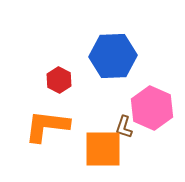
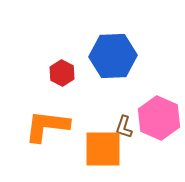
red hexagon: moved 3 px right, 7 px up
pink hexagon: moved 7 px right, 10 px down
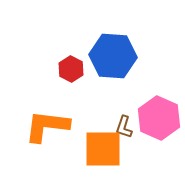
blue hexagon: rotated 6 degrees clockwise
red hexagon: moved 9 px right, 4 px up
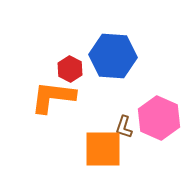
red hexagon: moved 1 px left
orange L-shape: moved 6 px right, 29 px up
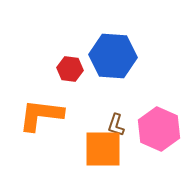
red hexagon: rotated 20 degrees counterclockwise
orange L-shape: moved 12 px left, 18 px down
pink hexagon: moved 11 px down
brown L-shape: moved 8 px left, 2 px up
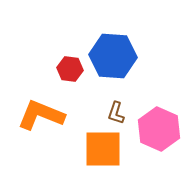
orange L-shape: rotated 15 degrees clockwise
brown L-shape: moved 12 px up
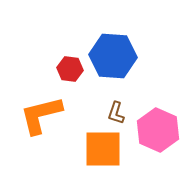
orange L-shape: rotated 36 degrees counterclockwise
pink hexagon: moved 1 px left, 1 px down
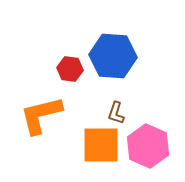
pink hexagon: moved 10 px left, 16 px down
orange square: moved 2 px left, 4 px up
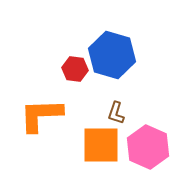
blue hexagon: moved 1 px left, 1 px up; rotated 12 degrees clockwise
red hexagon: moved 5 px right
orange L-shape: rotated 12 degrees clockwise
pink hexagon: moved 1 px down
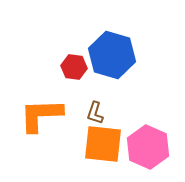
red hexagon: moved 1 px left, 2 px up
brown L-shape: moved 21 px left
orange square: moved 2 px right, 1 px up; rotated 6 degrees clockwise
